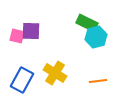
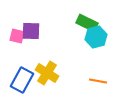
yellow cross: moved 8 px left
orange line: rotated 18 degrees clockwise
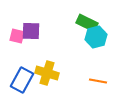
yellow cross: rotated 15 degrees counterclockwise
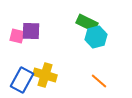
yellow cross: moved 2 px left, 2 px down
orange line: moved 1 px right; rotated 30 degrees clockwise
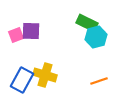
pink square: moved 1 px left, 1 px up; rotated 35 degrees counterclockwise
orange line: rotated 60 degrees counterclockwise
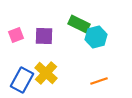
green rectangle: moved 8 px left, 1 px down
purple square: moved 13 px right, 5 px down
yellow cross: moved 1 px right, 2 px up; rotated 25 degrees clockwise
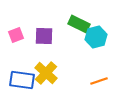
blue rectangle: rotated 70 degrees clockwise
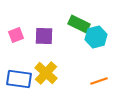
blue rectangle: moved 3 px left, 1 px up
